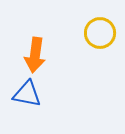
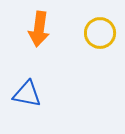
orange arrow: moved 4 px right, 26 px up
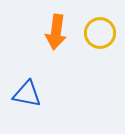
orange arrow: moved 17 px right, 3 px down
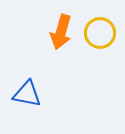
orange arrow: moved 5 px right; rotated 8 degrees clockwise
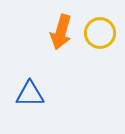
blue triangle: moved 3 px right; rotated 12 degrees counterclockwise
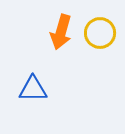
blue triangle: moved 3 px right, 5 px up
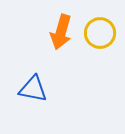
blue triangle: rotated 12 degrees clockwise
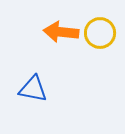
orange arrow: rotated 80 degrees clockwise
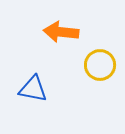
yellow circle: moved 32 px down
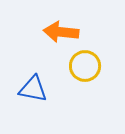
yellow circle: moved 15 px left, 1 px down
